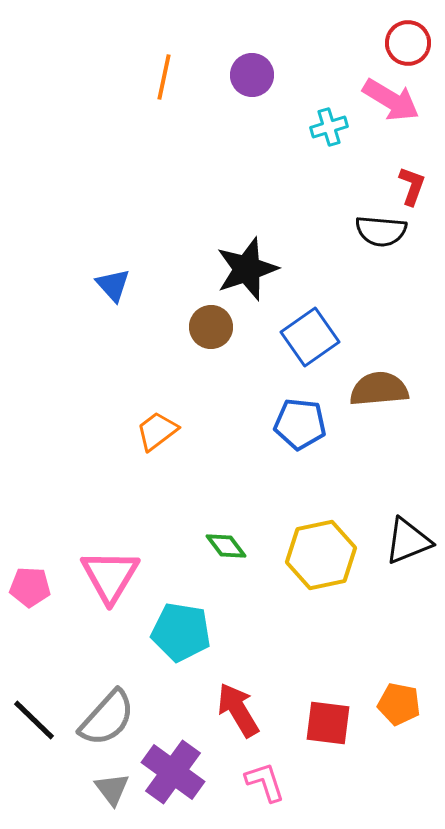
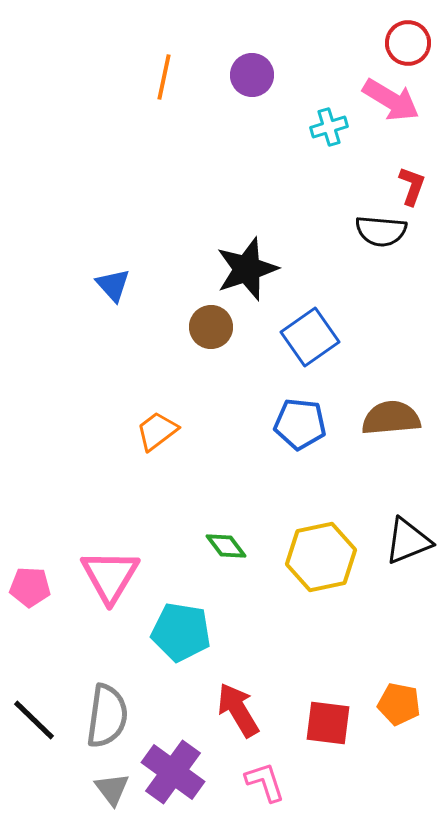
brown semicircle: moved 12 px right, 29 px down
yellow hexagon: moved 2 px down
gray semicircle: moved 2 px up; rotated 34 degrees counterclockwise
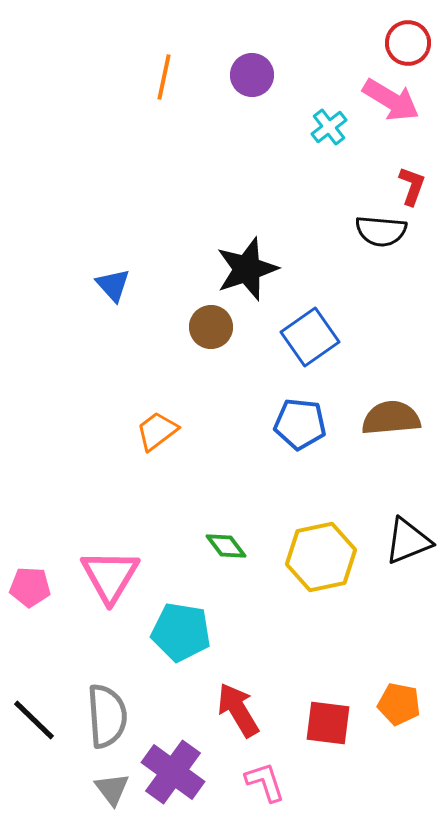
cyan cross: rotated 21 degrees counterclockwise
gray semicircle: rotated 12 degrees counterclockwise
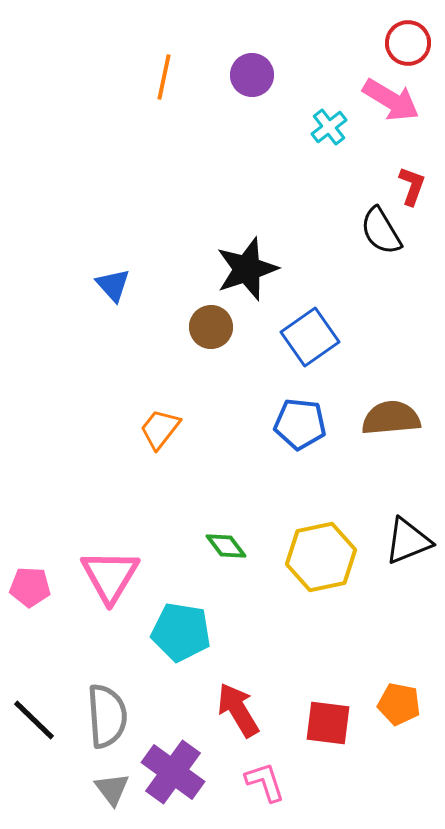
black semicircle: rotated 54 degrees clockwise
orange trapezoid: moved 3 px right, 2 px up; rotated 15 degrees counterclockwise
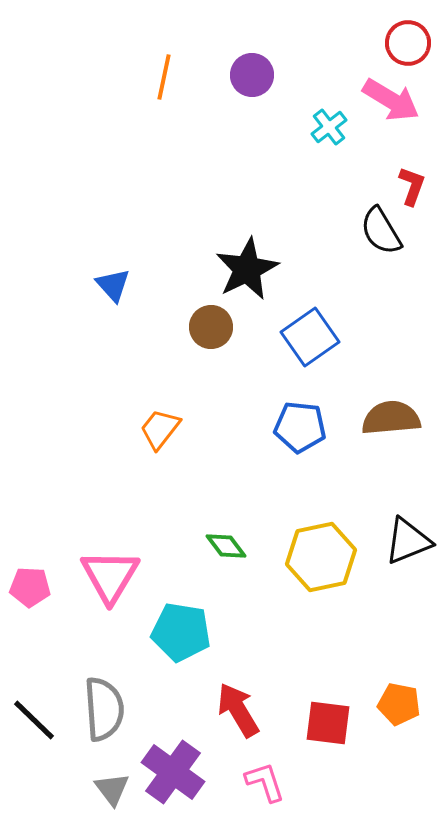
black star: rotated 8 degrees counterclockwise
blue pentagon: moved 3 px down
gray semicircle: moved 3 px left, 7 px up
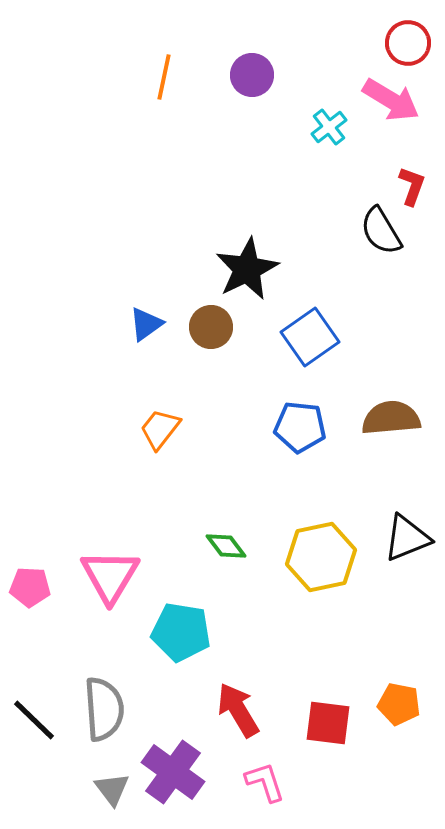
blue triangle: moved 33 px right, 39 px down; rotated 36 degrees clockwise
black triangle: moved 1 px left, 3 px up
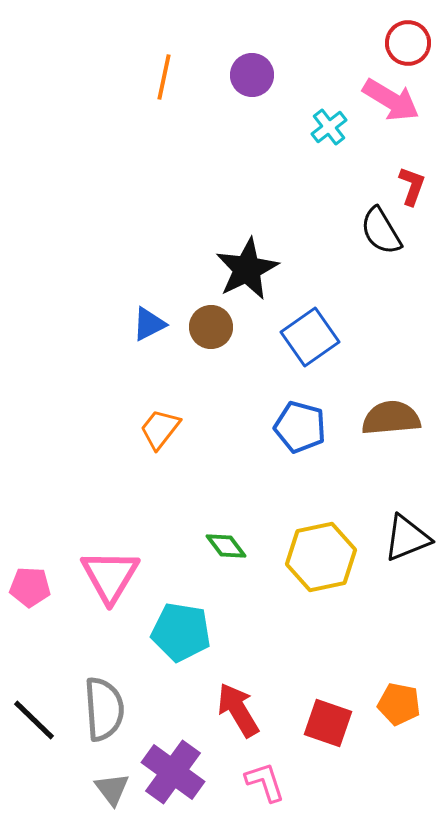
blue triangle: moved 3 px right; rotated 9 degrees clockwise
blue pentagon: rotated 9 degrees clockwise
red square: rotated 12 degrees clockwise
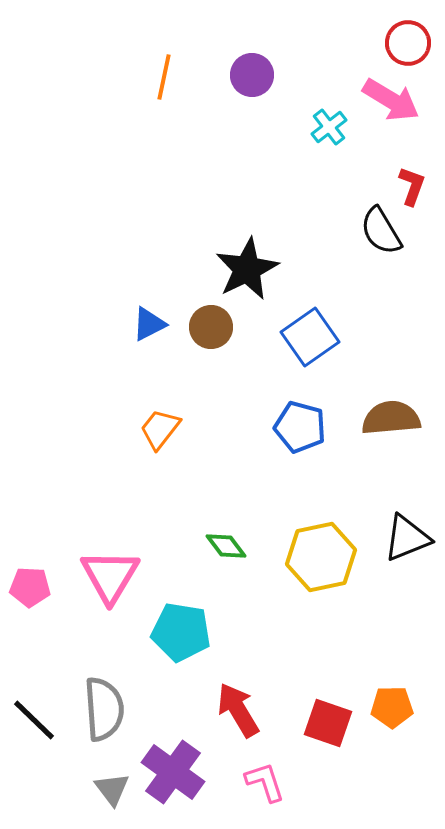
orange pentagon: moved 7 px left, 3 px down; rotated 12 degrees counterclockwise
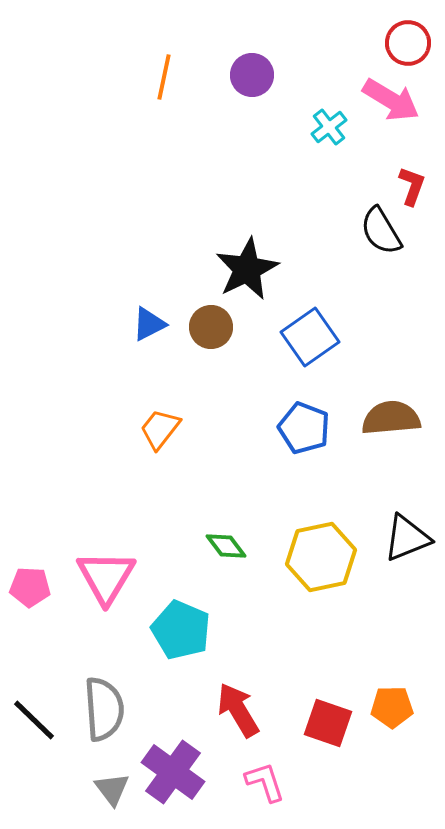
blue pentagon: moved 4 px right, 1 px down; rotated 6 degrees clockwise
pink triangle: moved 4 px left, 1 px down
cyan pentagon: moved 2 px up; rotated 14 degrees clockwise
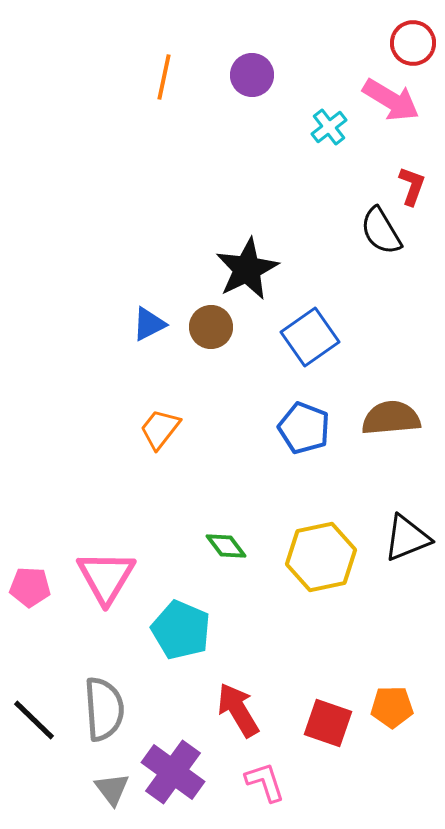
red circle: moved 5 px right
